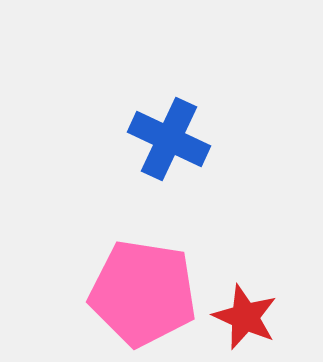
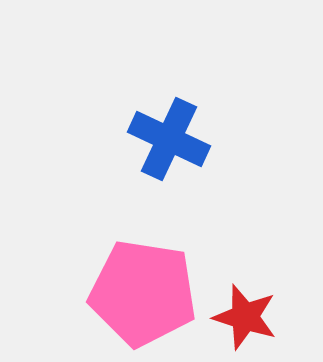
red star: rotated 6 degrees counterclockwise
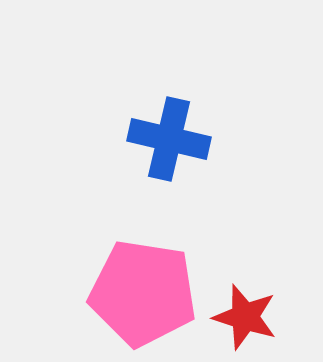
blue cross: rotated 12 degrees counterclockwise
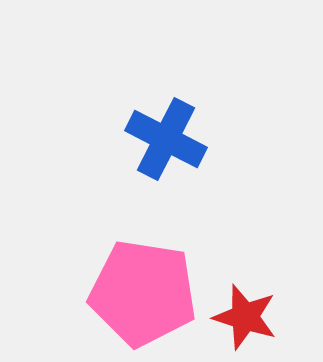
blue cross: moved 3 px left; rotated 14 degrees clockwise
